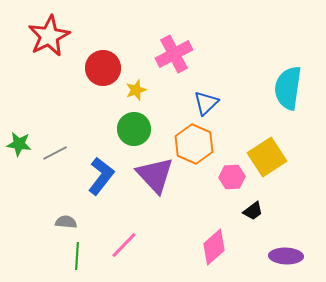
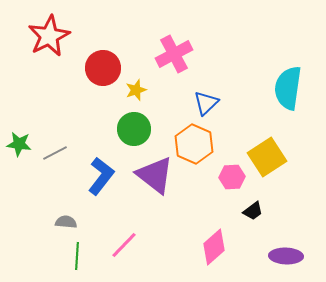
purple triangle: rotated 9 degrees counterclockwise
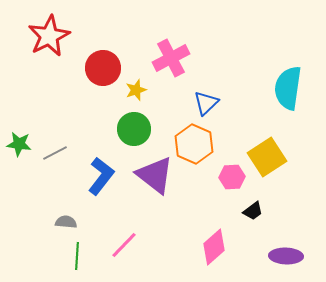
pink cross: moved 3 px left, 4 px down
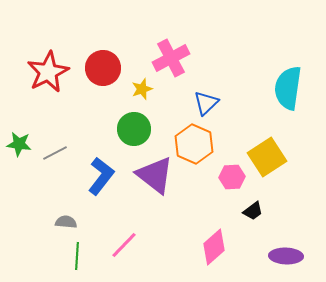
red star: moved 1 px left, 36 px down
yellow star: moved 6 px right, 1 px up
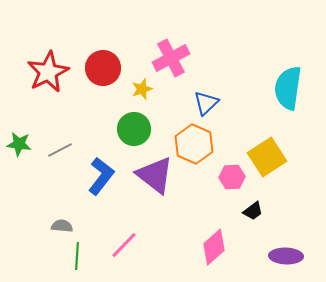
gray line: moved 5 px right, 3 px up
gray semicircle: moved 4 px left, 4 px down
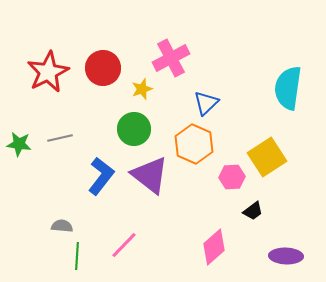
gray line: moved 12 px up; rotated 15 degrees clockwise
purple triangle: moved 5 px left
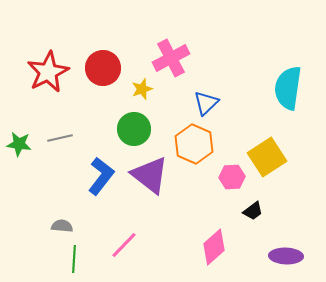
green line: moved 3 px left, 3 px down
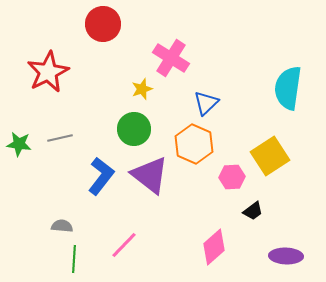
pink cross: rotated 30 degrees counterclockwise
red circle: moved 44 px up
yellow square: moved 3 px right, 1 px up
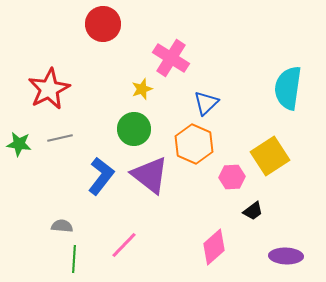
red star: moved 1 px right, 17 px down
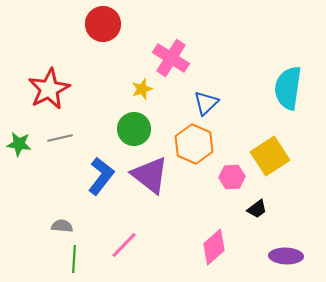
black trapezoid: moved 4 px right, 2 px up
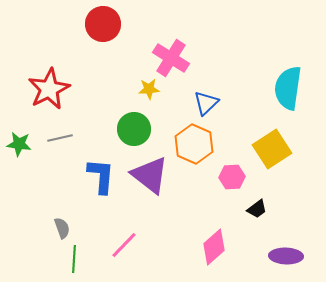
yellow star: moved 7 px right; rotated 15 degrees clockwise
yellow square: moved 2 px right, 7 px up
blue L-shape: rotated 33 degrees counterclockwise
gray semicircle: moved 2 px down; rotated 65 degrees clockwise
